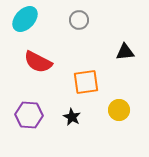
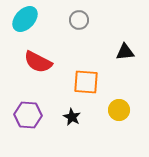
orange square: rotated 12 degrees clockwise
purple hexagon: moved 1 px left
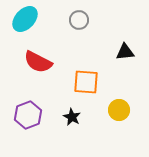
purple hexagon: rotated 24 degrees counterclockwise
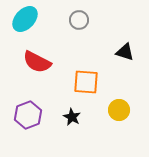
black triangle: rotated 24 degrees clockwise
red semicircle: moved 1 px left
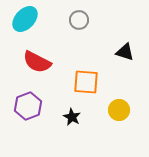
purple hexagon: moved 9 px up
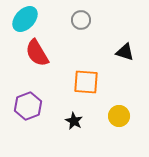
gray circle: moved 2 px right
red semicircle: moved 9 px up; rotated 32 degrees clockwise
yellow circle: moved 6 px down
black star: moved 2 px right, 4 px down
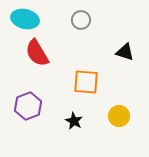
cyan ellipse: rotated 60 degrees clockwise
